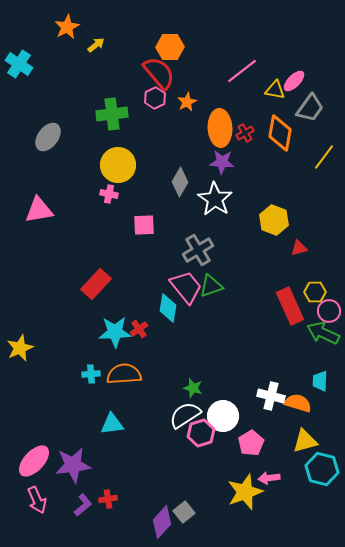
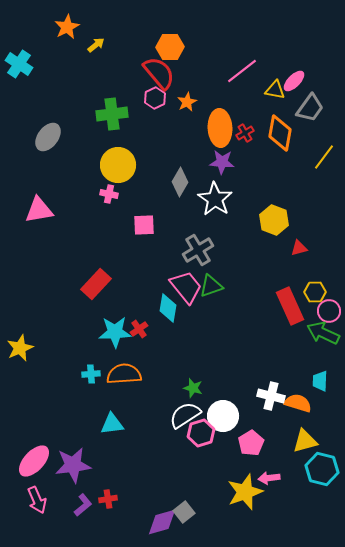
purple diamond at (162, 522): rotated 32 degrees clockwise
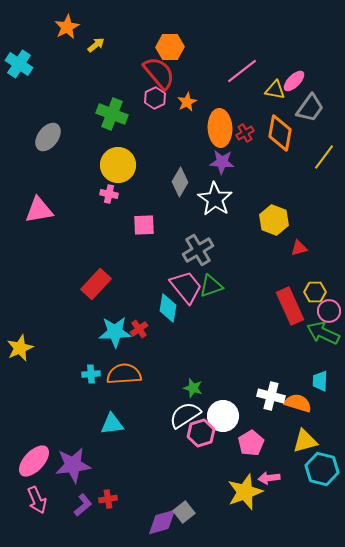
green cross at (112, 114): rotated 28 degrees clockwise
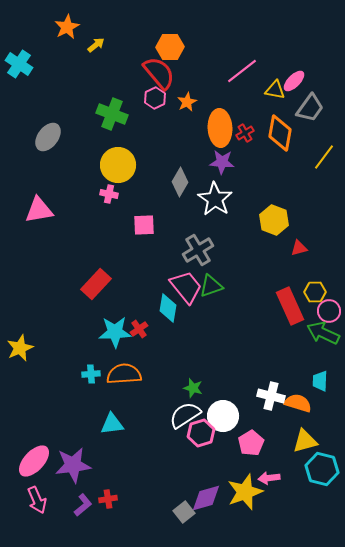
purple diamond at (162, 522): moved 44 px right, 24 px up
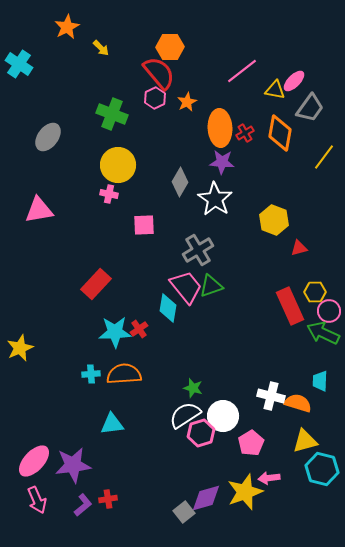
yellow arrow at (96, 45): moved 5 px right, 3 px down; rotated 84 degrees clockwise
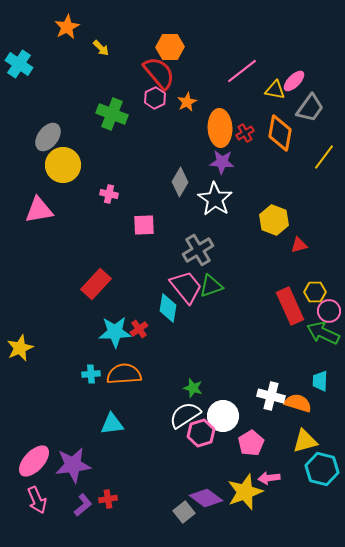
yellow circle at (118, 165): moved 55 px left
red triangle at (299, 248): moved 3 px up
purple diamond at (206, 498): rotated 52 degrees clockwise
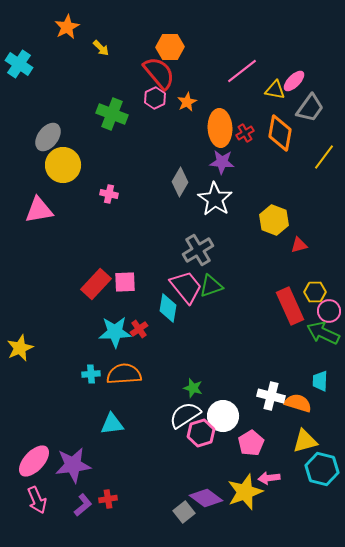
pink square at (144, 225): moved 19 px left, 57 px down
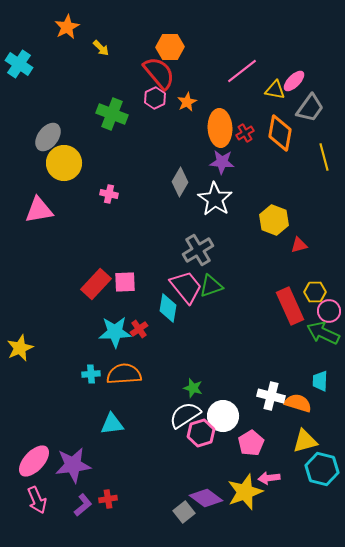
yellow line at (324, 157): rotated 52 degrees counterclockwise
yellow circle at (63, 165): moved 1 px right, 2 px up
